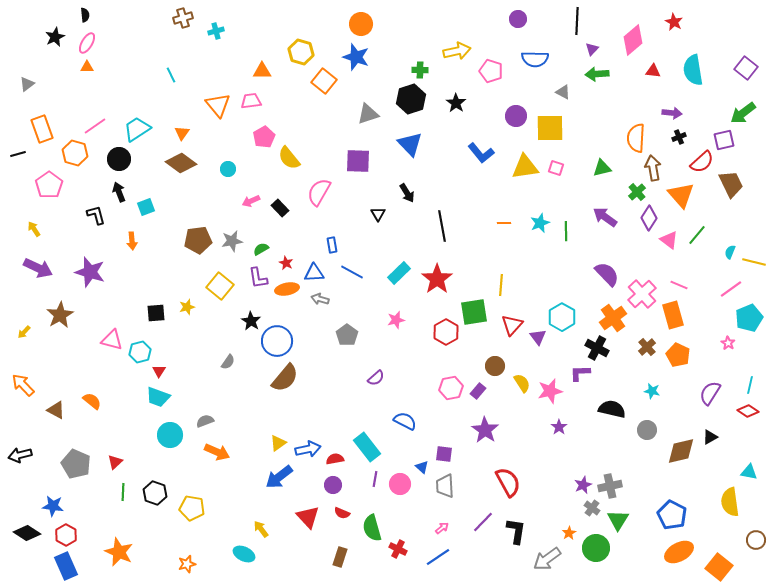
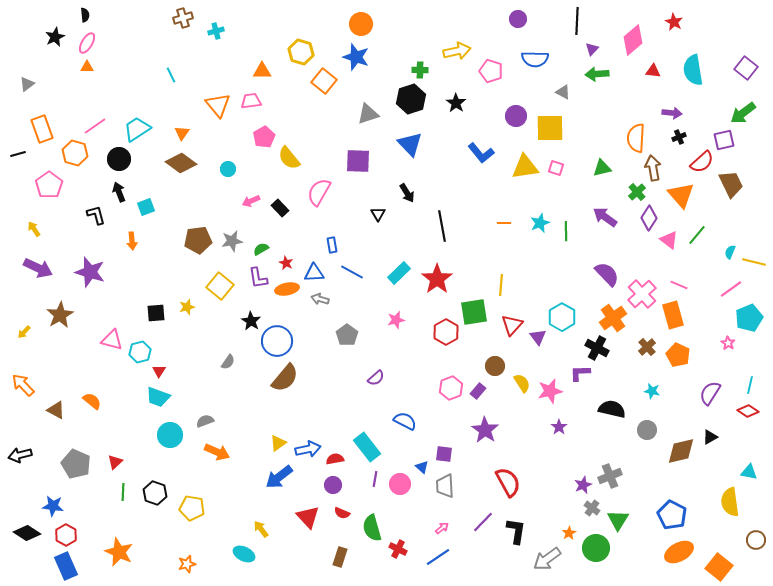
pink hexagon at (451, 388): rotated 10 degrees counterclockwise
gray cross at (610, 486): moved 10 px up; rotated 10 degrees counterclockwise
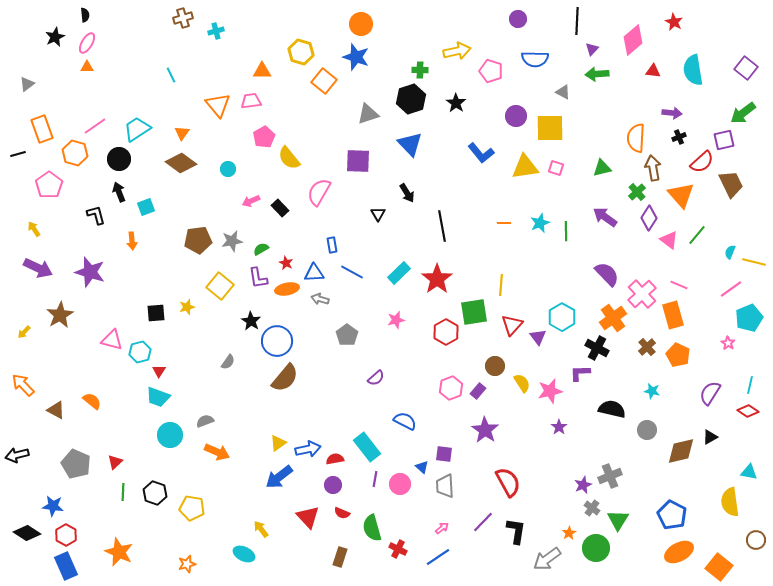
black arrow at (20, 455): moved 3 px left
